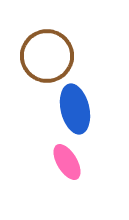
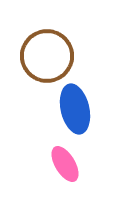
pink ellipse: moved 2 px left, 2 px down
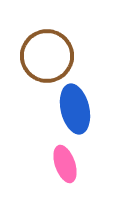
pink ellipse: rotated 12 degrees clockwise
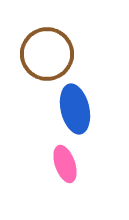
brown circle: moved 2 px up
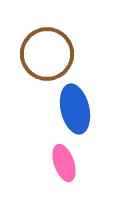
pink ellipse: moved 1 px left, 1 px up
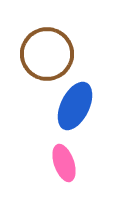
blue ellipse: moved 3 px up; rotated 39 degrees clockwise
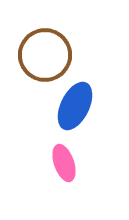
brown circle: moved 2 px left, 1 px down
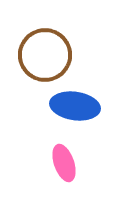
blue ellipse: rotated 72 degrees clockwise
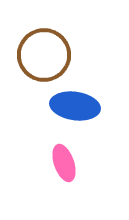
brown circle: moved 1 px left
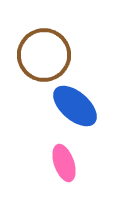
blue ellipse: rotated 33 degrees clockwise
